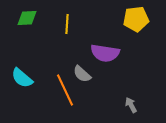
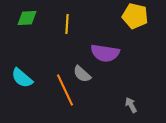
yellow pentagon: moved 1 px left, 3 px up; rotated 20 degrees clockwise
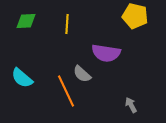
green diamond: moved 1 px left, 3 px down
purple semicircle: moved 1 px right
orange line: moved 1 px right, 1 px down
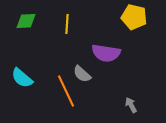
yellow pentagon: moved 1 px left, 1 px down
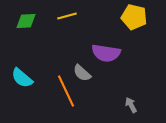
yellow line: moved 8 px up; rotated 72 degrees clockwise
gray semicircle: moved 1 px up
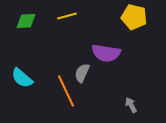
gray semicircle: rotated 72 degrees clockwise
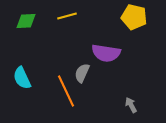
cyan semicircle: rotated 25 degrees clockwise
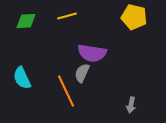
purple semicircle: moved 14 px left
gray arrow: rotated 140 degrees counterclockwise
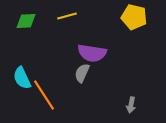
orange line: moved 22 px left, 4 px down; rotated 8 degrees counterclockwise
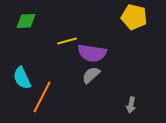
yellow line: moved 25 px down
gray semicircle: moved 9 px right, 2 px down; rotated 24 degrees clockwise
orange line: moved 2 px left, 2 px down; rotated 60 degrees clockwise
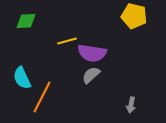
yellow pentagon: moved 1 px up
